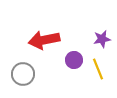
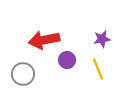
purple circle: moved 7 px left
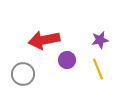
purple star: moved 2 px left, 1 px down
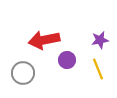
gray circle: moved 1 px up
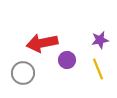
red arrow: moved 2 px left, 3 px down
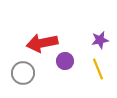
purple circle: moved 2 px left, 1 px down
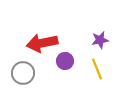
yellow line: moved 1 px left
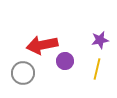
red arrow: moved 2 px down
yellow line: rotated 35 degrees clockwise
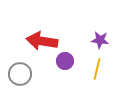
purple star: rotated 18 degrees clockwise
red arrow: moved 4 px up; rotated 20 degrees clockwise
gray circle: moved 3 px left, 1 px down
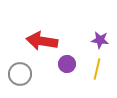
purple circle: moved 2 px right, 3 px down
